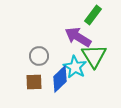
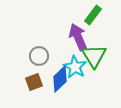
purple arrow: rotated 36 degrees clockwise
brown square: rotated 18 degrees counterclockwise
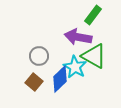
purple arrow: rotated 56 degrees counterclockwise
green triangle: rotated 28 degrees counterclockwise
brown square: rotated 30 degrees counterclockwise
